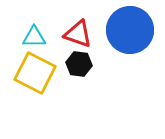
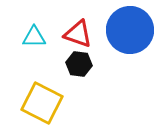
yellow square: moved 7 px right, 30 px down
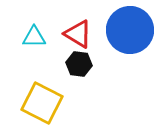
red triangle: rotated 12 degrees clockwise
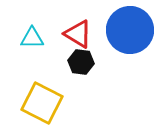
cyan triangle: moved 2 px left, 1 px down
black hexagon: moved 2 px right, 2 px up
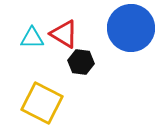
blue circle: moved 1 px right, 2 px up
red triangle: moved 14 px left
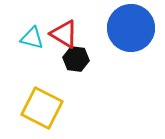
cyan triangle: rotated 15 degrees clockwise
black hexagon: moved 5 px left, 3 px up
yellow square: moved 5 px down
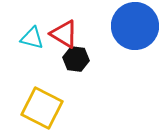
blue circle: moved 4 px right, 2 px up
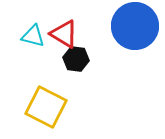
cyan triangle: moved 1 px right, 2 px up
yellow square: moved 4 px right, 1 px up
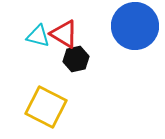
cyan triangle: moved 5 px right
black hexagon: rotated 20 degrees counterclockwise
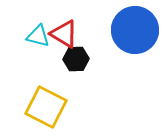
blue circle: moved 4 px down
black hexagon: rotated 10 degrees clockwise
